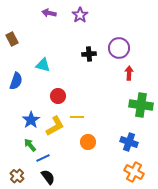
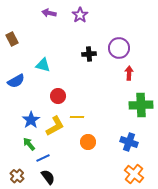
blue semicircle: rotated 42 degrees clockwise
green cross: rotated 10 degrees counterclockwise
green arrow: moved 1 px left, 1 px up
orange cross: moved 2 px down; rotated 12 degrees clockwise
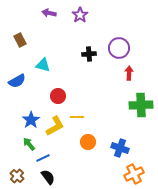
brown rectangle: moved 8 px right, 1 px down
blue semicircle: moved 1 px right
blue cross: moved 9 px left, 6 px down
orange cross: rotated 24 degrees clockwise
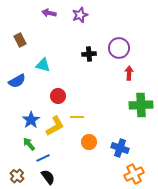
purple star: rotated 14 degrees clockwise
orange circle: moved 1 px right
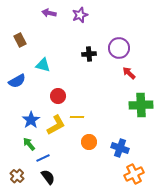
red arrow: rotated 48 degrees counterclockwise
yellow L-shape: moved 1 px right, 1 px up
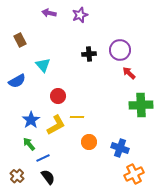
purple circle: moved 1 px right, 2 px down
cyan triangle: rotated 35 degrees clockwise
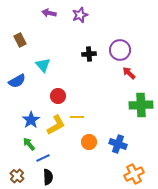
blue cross: moved 2 px left, 4 px up
black semicircle: rotated 35 degrees clockwise
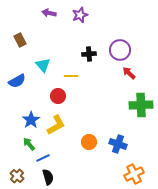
yellow line: moved 6 px left, 41 px up
black semicircle: rotated 14 degrees counterclockwise
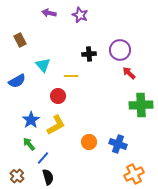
purple star: rotated 28 degrees counterclockwise
blue line: rotated 24 degrees counterclockwise
